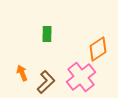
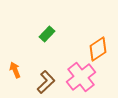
green rectangle: rotated 42 degrees clockwise
orange arrow: moved 7 px left, 3 px up
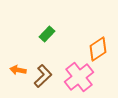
orange arrow: moved 3 px right; rotated 56 degrees counterclockwise
pink cross: moved 2 px left
brown L-shape: moved 3 px left, 6 px up
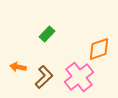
orange diamond: moved 1 px right; rotated 15 degrees clockwise
orange arrow: moved 3 px up
brown L-shape: moved 1 px right, 1 px down
